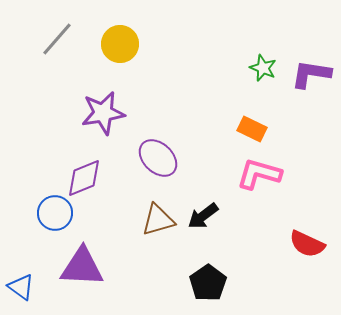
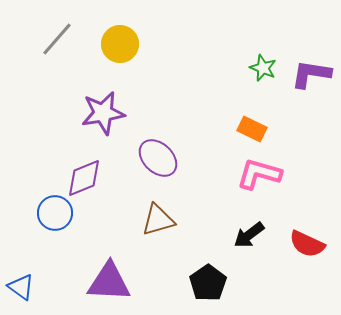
black arrow: moved 46 px right, 19 px down
purple triangle: moved 27 px right, 15 px down
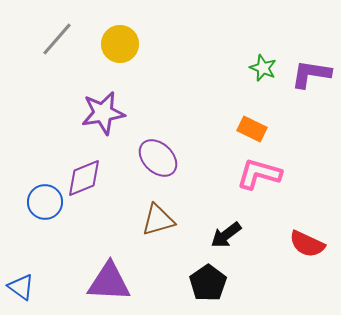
blue circle: moved 10 px left, 11 px up
black arrow: moved 23 px left
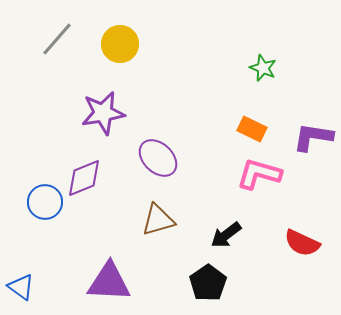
purple L-shape: moved 2 px right, 63 px down
red semicircle: moved 5 px left, 1 px up
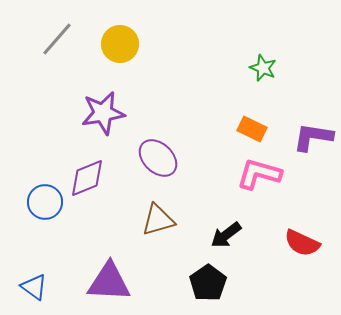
purple diamond: moved 3 px right
blue triangle: moved 13 px right
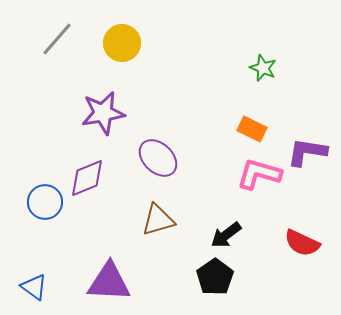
yellow circle: moved 2 px right, 1 px up
purple L-shape: moved 6 px left, 15 px down
black pentagon: moved 7 px right, 6 px up
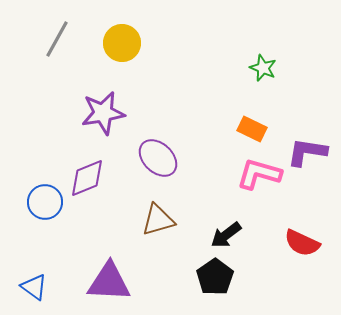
gray line: rotated 12 degrees counterclockwise
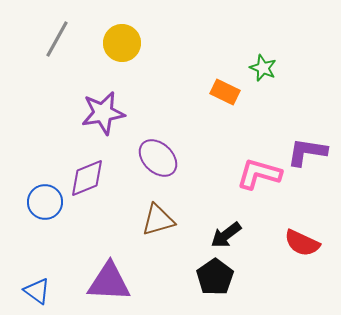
orange rectangle: moved 27 px left, 37 px up
blue triangle: moved 3 px right, 4 px down
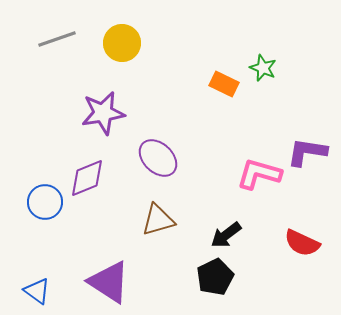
gray line: rotated 42 degrees clockwise
orange rectangle: moved 1 px left, 8 px up
black pentagon: rotated 9 degrees clockwise
purple triangle: rotated 30 degrees clockwise
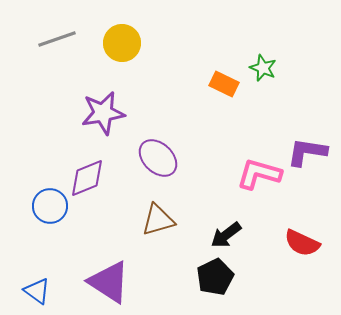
blue circle: moved 5 px right, 4 px down
